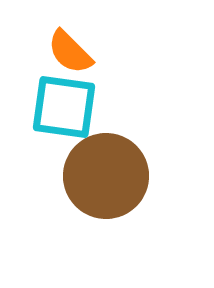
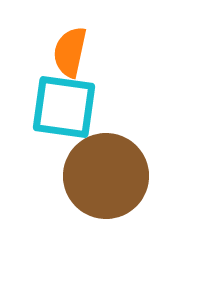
orange semicircle: rotated 57 degrees clockwise
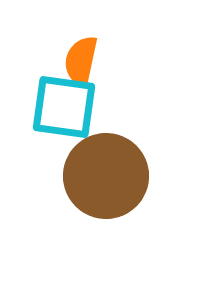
orange semicircle: moved 11 px right, 9 px down
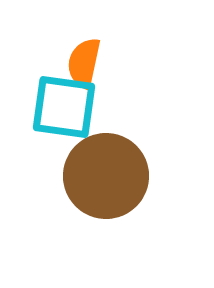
orange semicircle: moved 3 px right, 2 px down
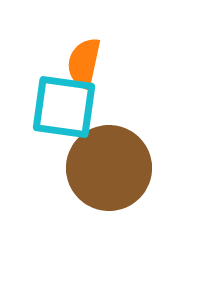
brown circle: moved 3 px right, 8 px up
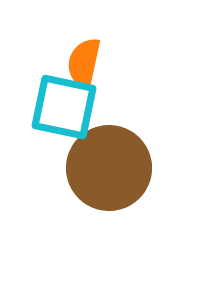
cyan square: rotated 4 degrees clockwise
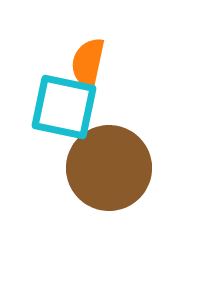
orange semicircle: moved 4 px right
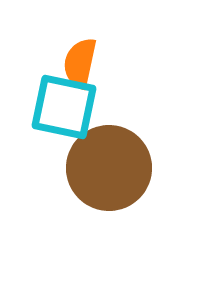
orange semicircle: moved 8 px left
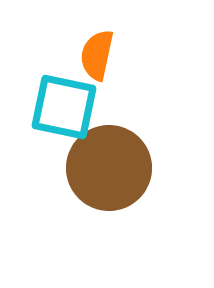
orange semicircle: moved 17 px right, 8 px up
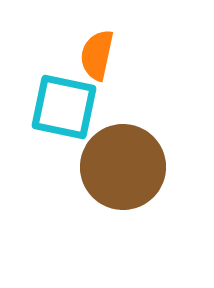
brown circle: moved 14 px right, 1 px up
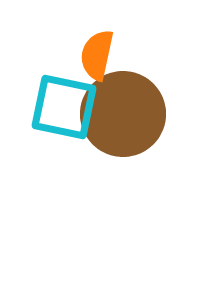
brown circle: moved 53 px up
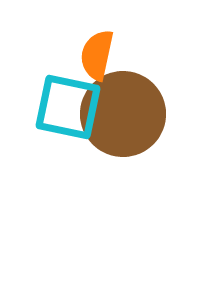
cyan square: moved 4 px right
